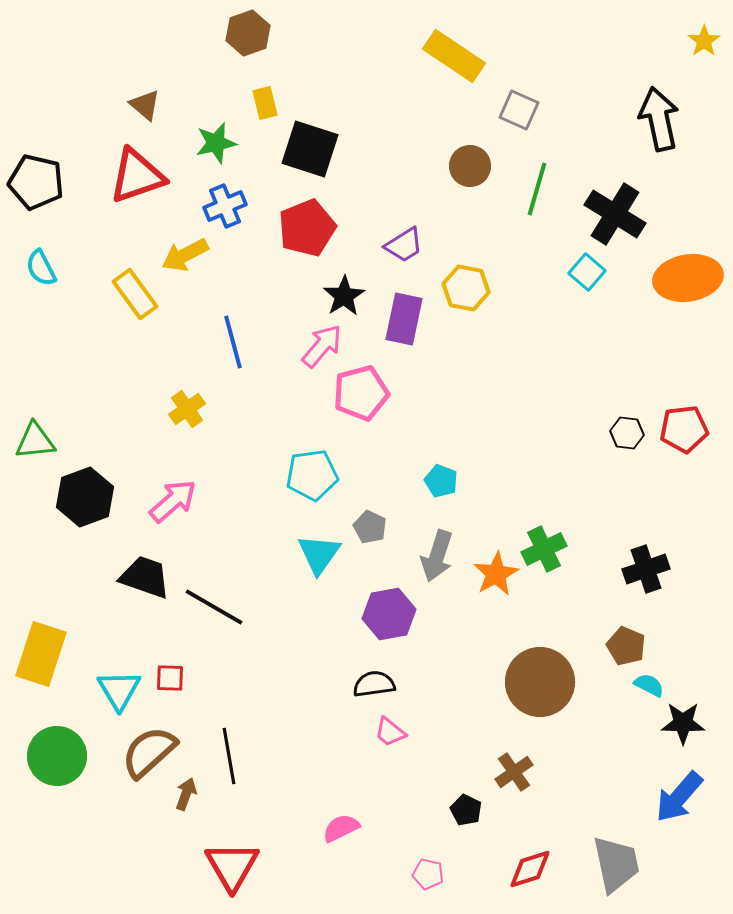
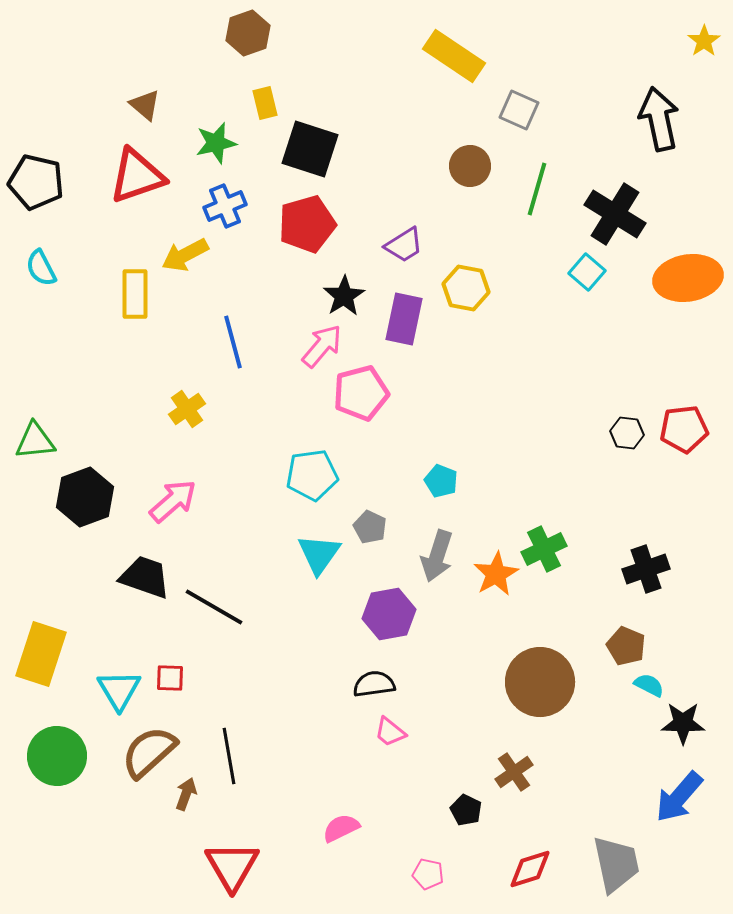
red pentagon at (307, 228): moved 4 px up; rotated 6 degrees clockwise
yellow rectangle at (135, 294): rotated 36 degrees clockwise
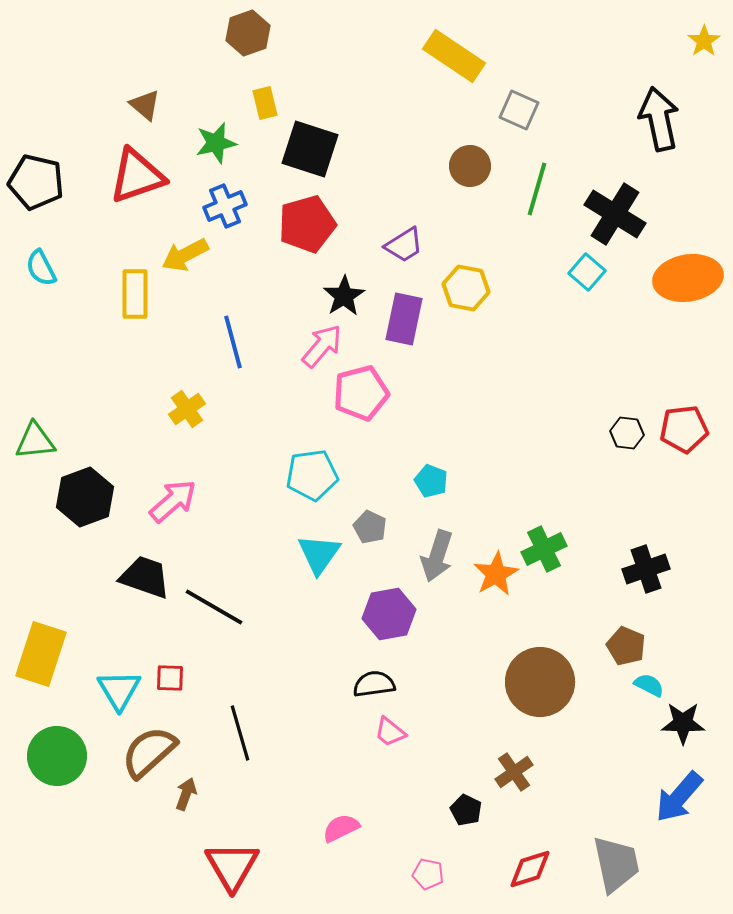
cyan pentagon at (441, 481): moved 10 px left
black line at (229, 756): moved 11 px right, 23 px up; rotated 6 degrees counterclockwise
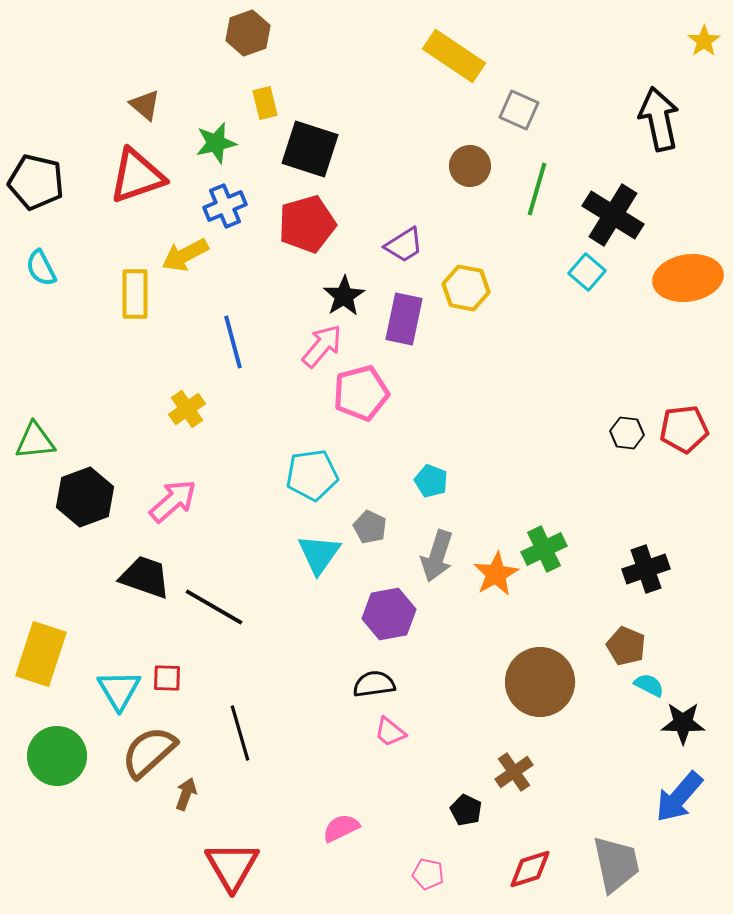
black cross at (615, 214): moved 2 px left, 1 px down
red square at (170, 678): moved 3 px left
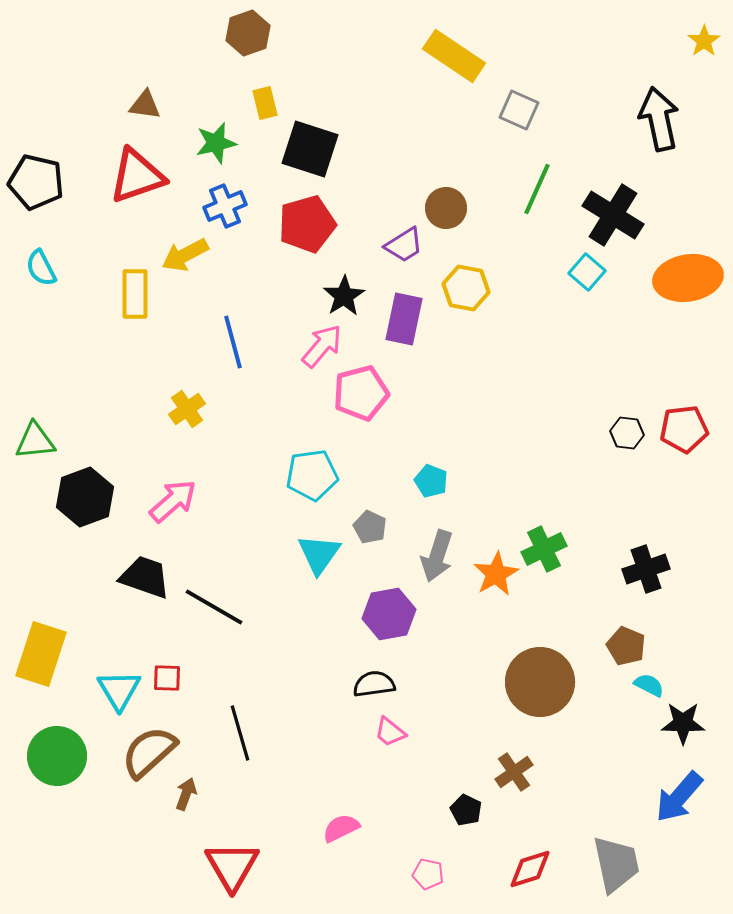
brown triangle at (145, 105): rotated 32 degrees counterclockwise
brown circle at (470, 166): moved 24 px left, 42 px down
green line at (537, 189): rotated 8 degrees clockwise
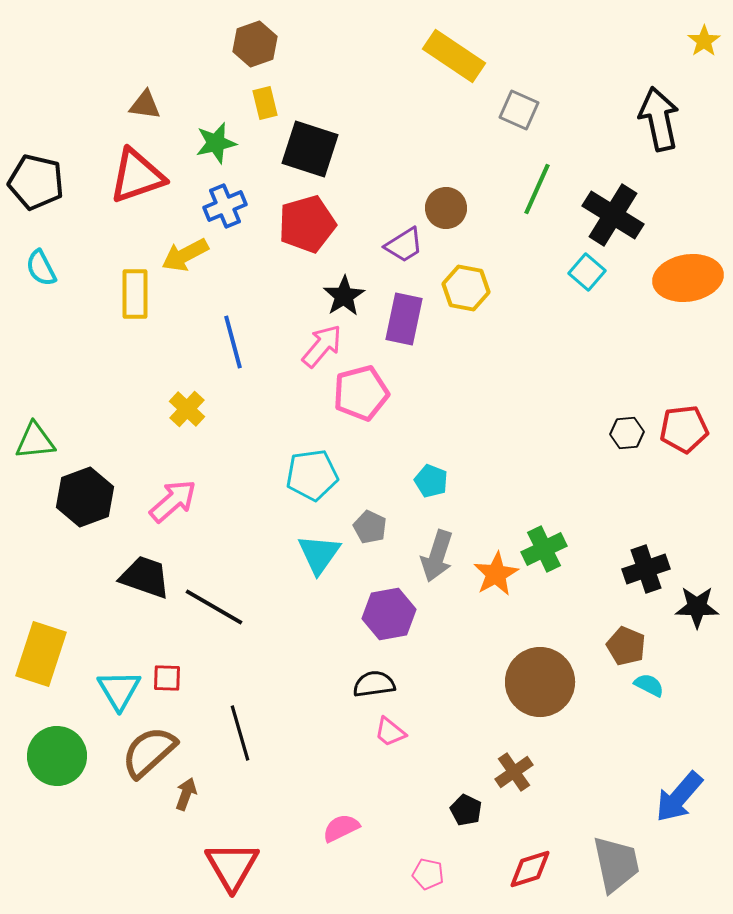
brown hexagon at (248, 33): moved 7 px right, 11 px down
yellow cross at (187, 409): rotated 12 degrees counterclockwise
black hexagon at (627, 433): rotated 12 degrees counterclockwise
black star at (683, 723): moved 14 px right, 116 px up
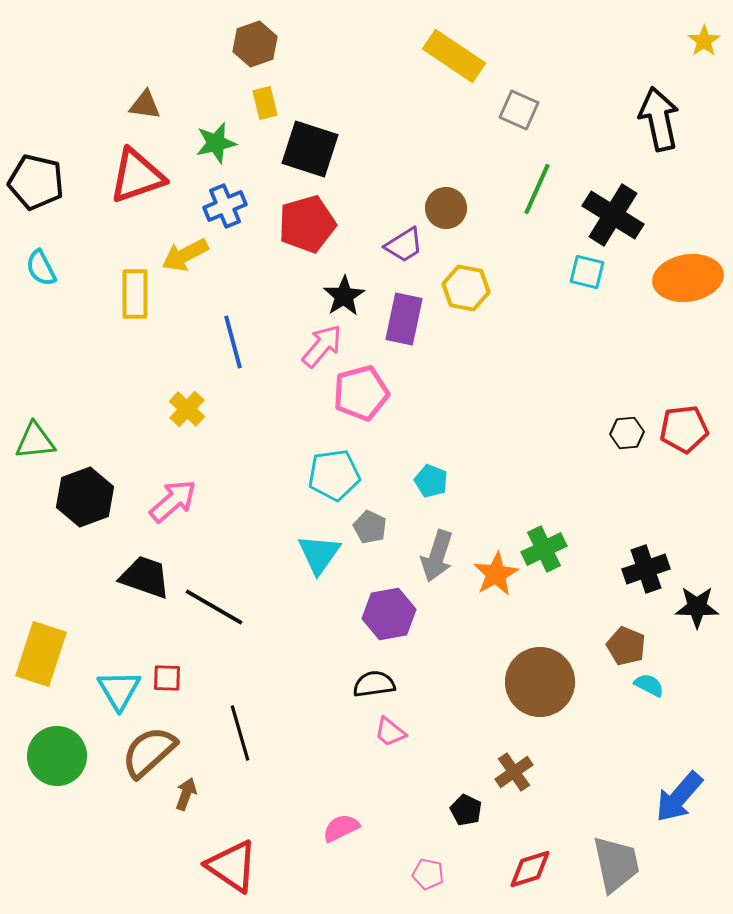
cyan square at (587, 272): rotated 27 degrees counterclockwise
cyan pentagon at (312, 475): moved 22 px right
red triangle at (232, 866): rotated 26 degrees counterclockwise
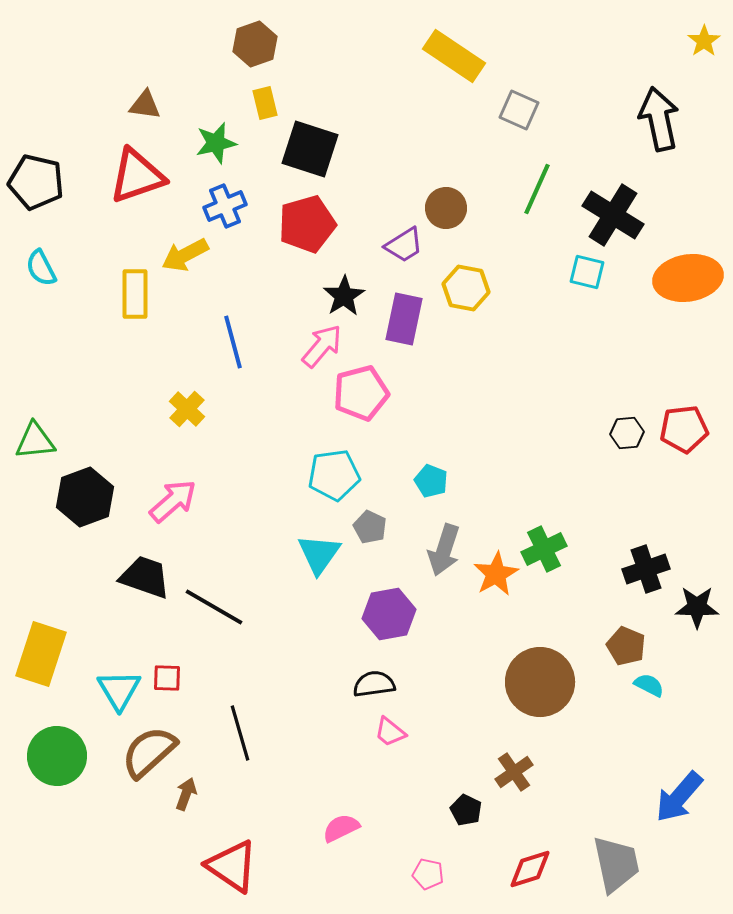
gray arrow at (437, 556): moved 7 px right, 6 px up
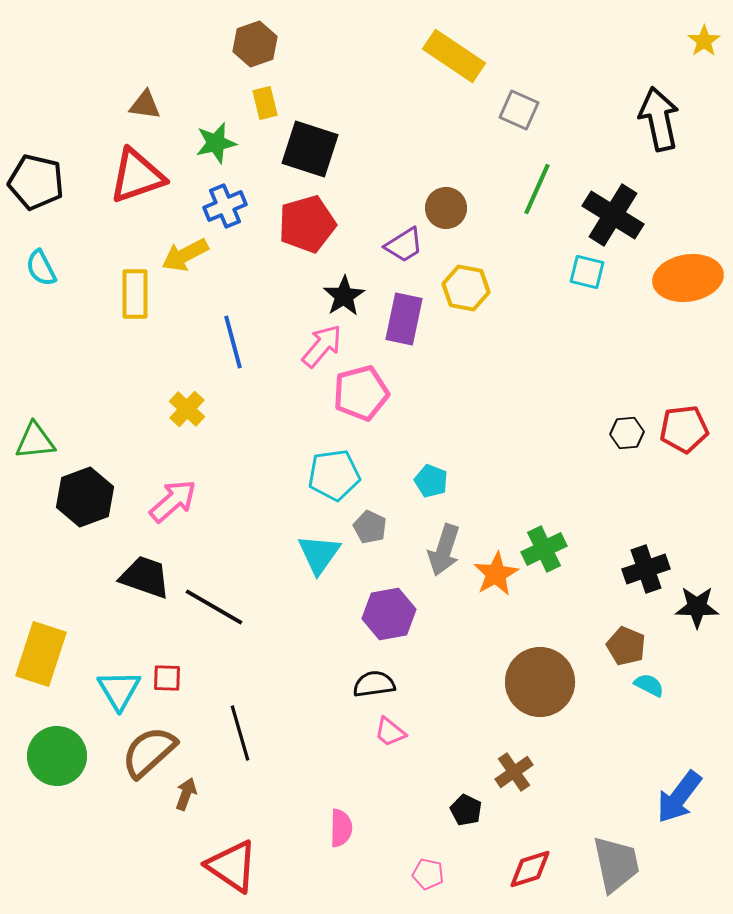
blue arrow at (679, 797): rotated 4 degrees counterclockwise
pink semicircle at (341, 828): rotated 117 degrees clockwise
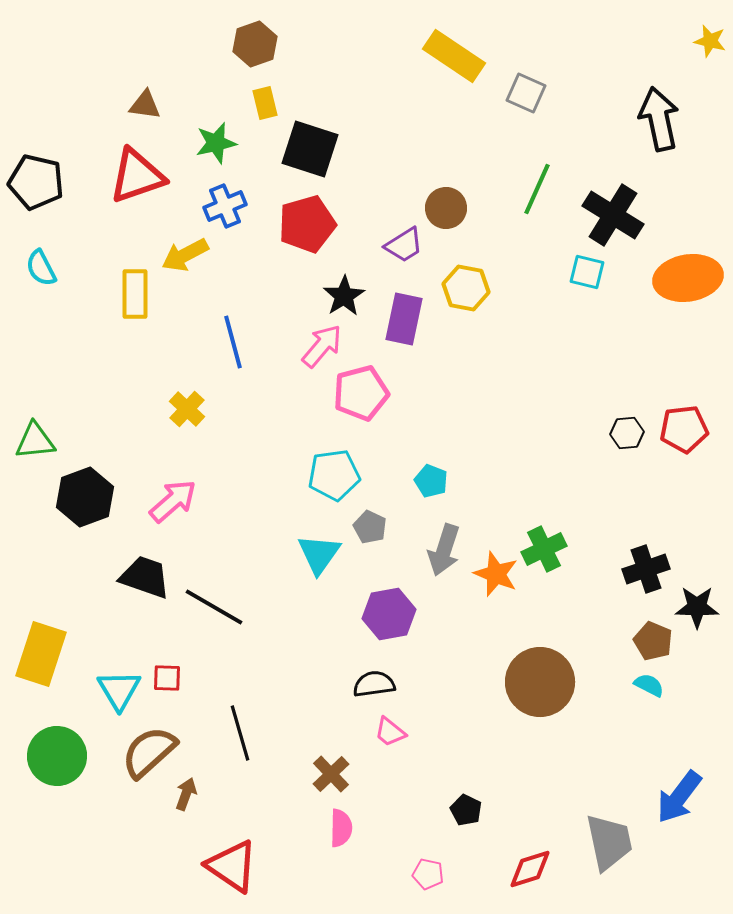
yellow star at (704, 41): moved 6 px right; rotated 24 degrees counterclockwise
gray square at (519, 110): moved 7 px right, 17 px up
orange star at (496, 574): rotated 21 degrees counterclockwise
brown pentagon at (626, 646): moved 27 px right, 5 px up
brown cross at (514, 772): moved 183 px left, 2 px down; rotated 9 degrees counterclockwise
gray trapezoid at (616, 864): moved 7 px left, 22 px up
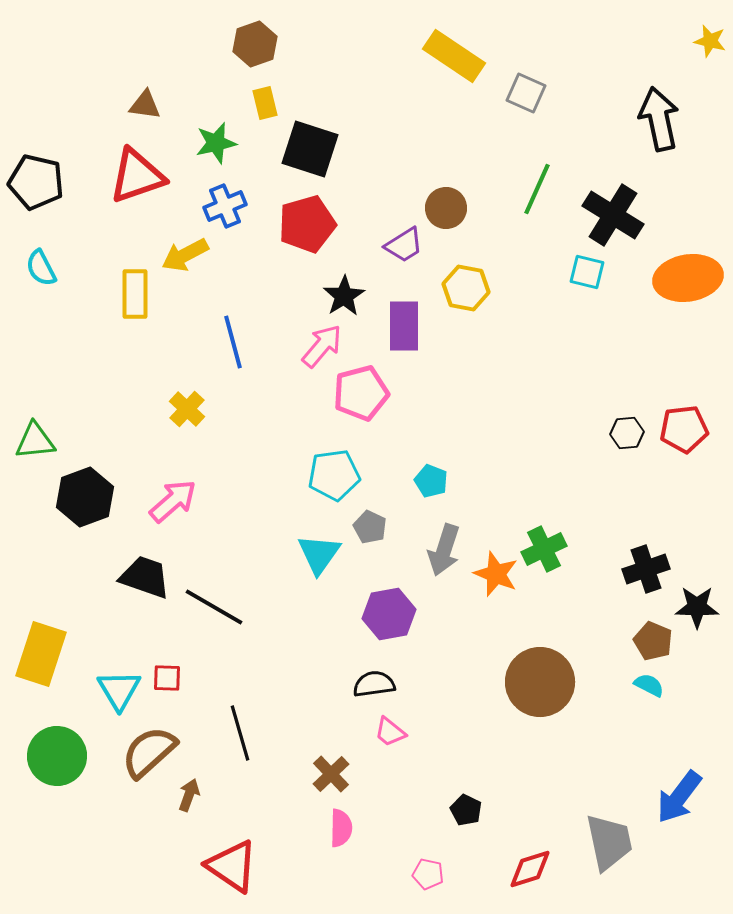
purple rectangle at (404, 319): moved 7 px down; rotated 12 degrees counterclockwise
brown arrow at (186, 794): moved 3 px right, 1 px down
